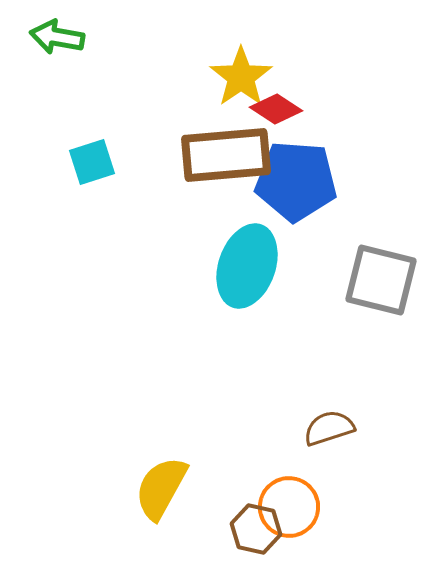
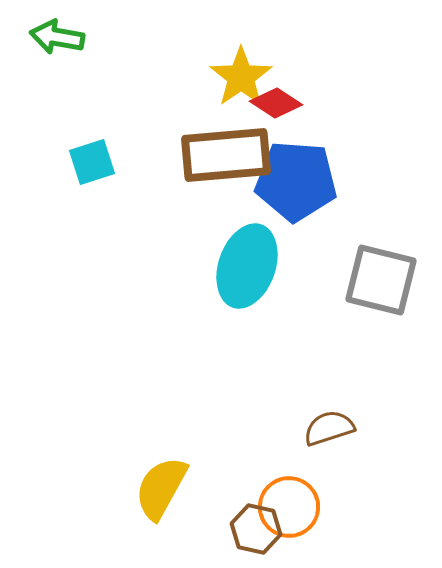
red diamond: moved 6 px up
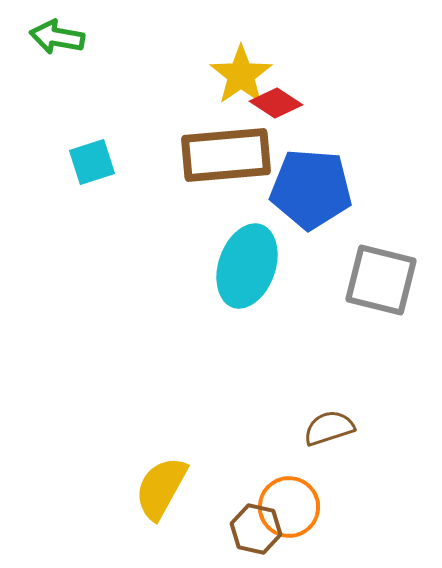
yellow star: moved 2 px up
blue pentagon: moved 15 px right, 8 px down
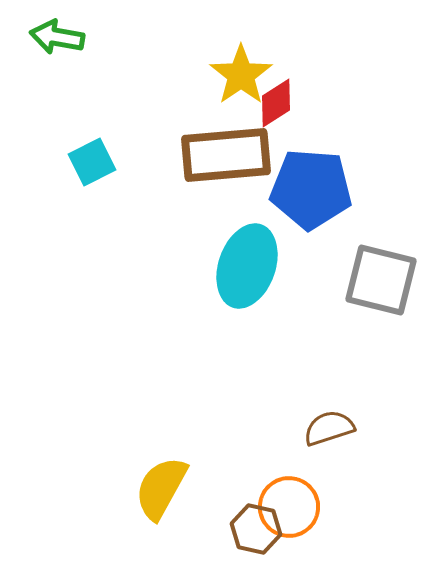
red diamond: rotated 66 degrees counterclockwise
cyan square: rotated 9 degrees counterclockwise
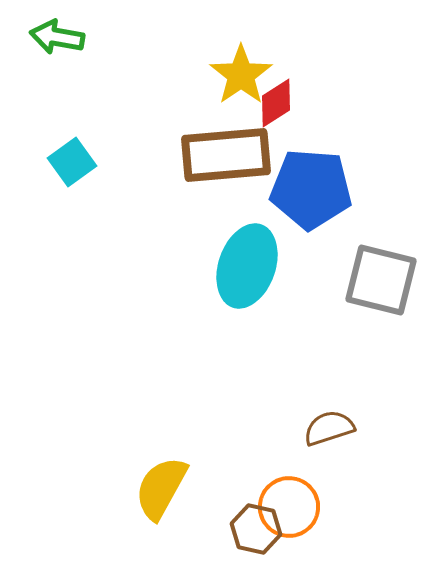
cyan square: moved 20 px left; rotated 9 degrees counterclockwise
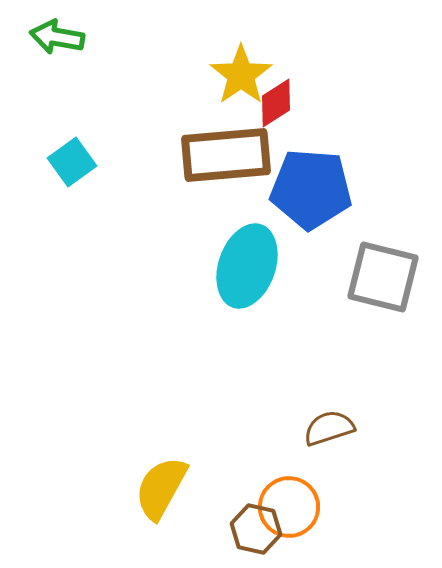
gray square: moved 2 px right, 3 px up
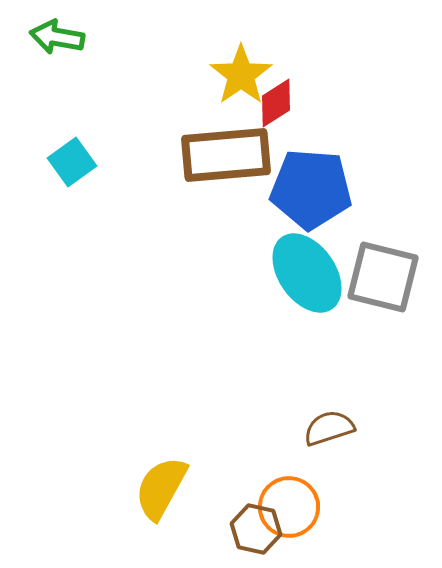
cyan ellipse: moved 60 px right, 7 px down; rotated 54 degrees counterclockwise
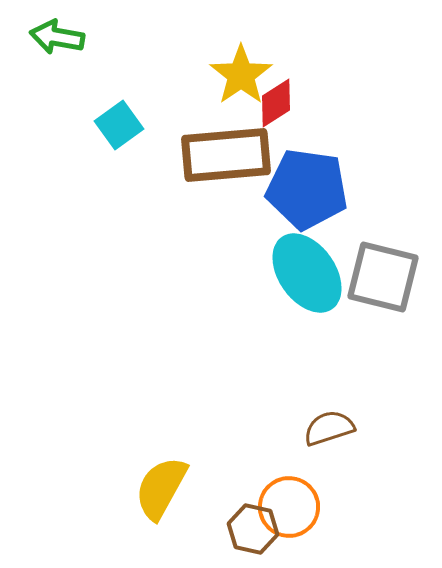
cyan square: moved 47 px right, 37 px up
blue pentagon: moved 4 px left; rotated 4 degrees clockwise
brown hexagon: moved 3 px left
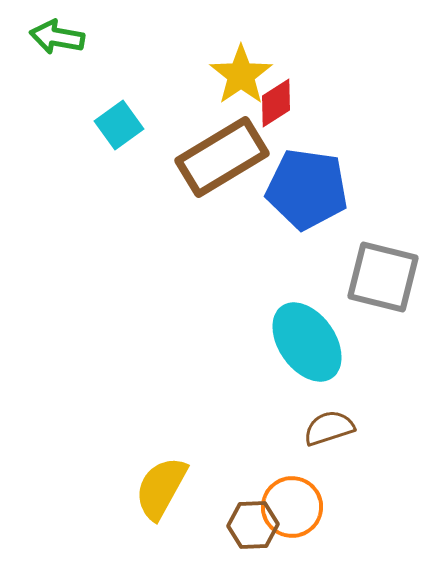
brown rectangle: moved 4 px left, 2 px down; rotated 26 degrees counterclockwise
cyan ellipse: moved 69 px down
orange circle: moved 3 px right
brown hexagon: moved 4 px up; rotated 15 degrees counterclockwise
